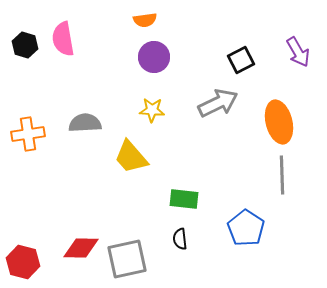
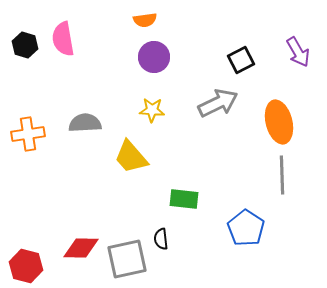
black semicircle: moved 19 px left
red hexagon: moved 3 px right, 4 px down
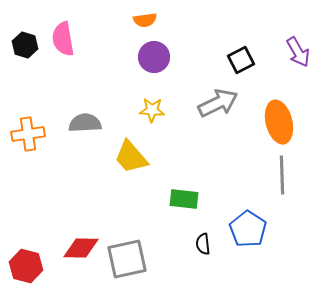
blue pentagon: moved 2 px right, 1 px down
black semicircle: moved 42 px right, 5 px down
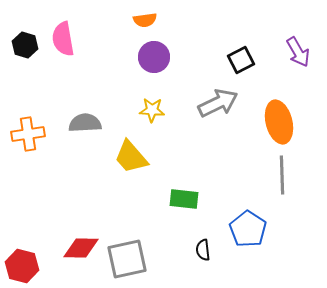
black semicircle: moved 6 px down
red hexagon: moved 4 px left
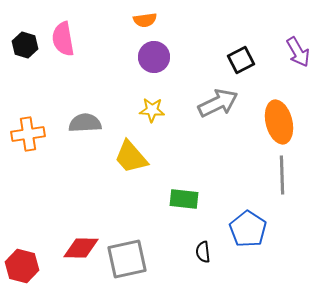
black semicircle: moved 2 px down
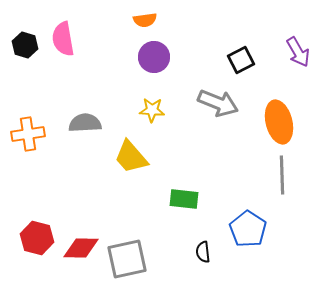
gray arrow: rotated 48 degrees clockwise
red hexagon: moved 15 px right, 28 px up
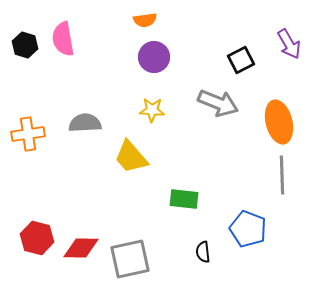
purple arrow: moved 9 px left, 8 px up
blue pentagon: rotated 12 degrees counterclockwise
gray square: moved 3 px right
